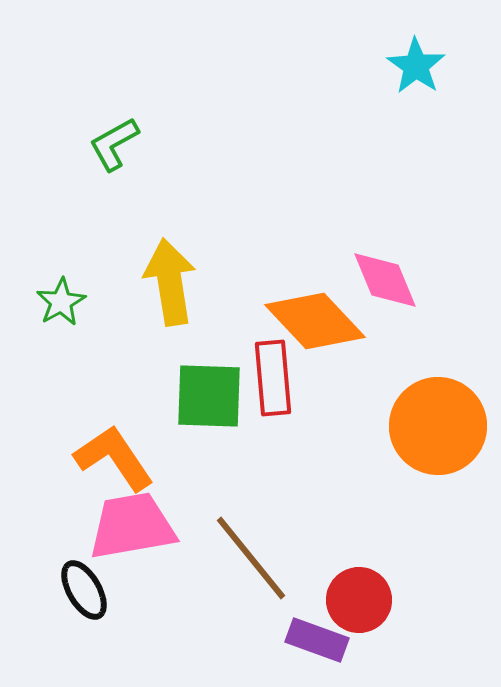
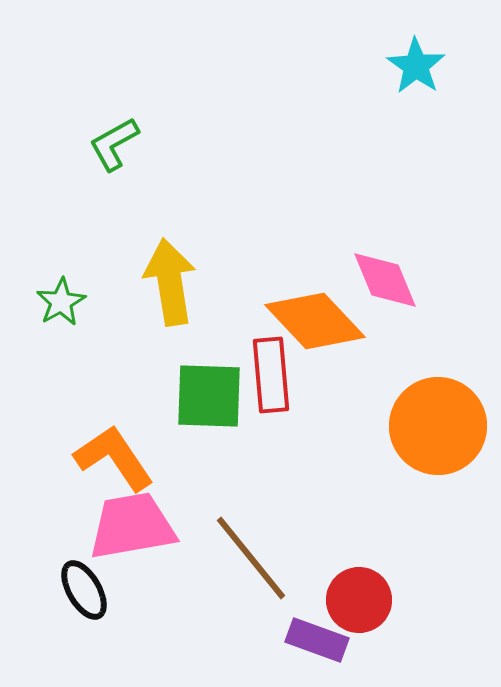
red rectangle: moved 2 px left, 3 px up
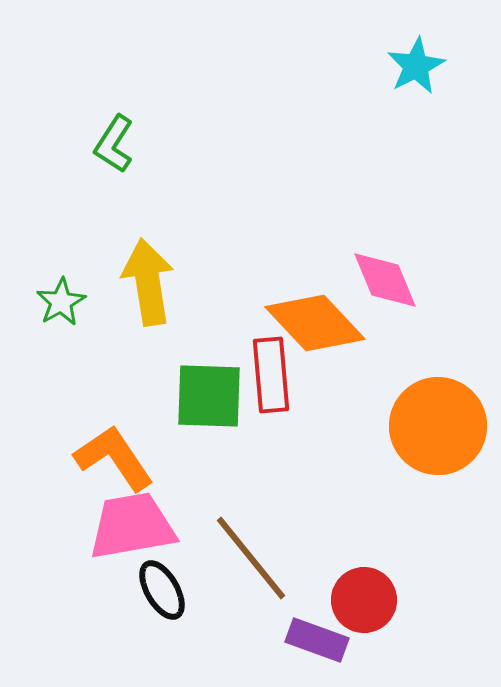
cyan star: rotated 10 degrees clockwise
green L-shape: rotated 28 degrees counterclockwise
yellow arrow: moved 22 px left
orange diamond: moved 2 px down
black ellipse: moved 78 px right
red circle: moved 5 px right
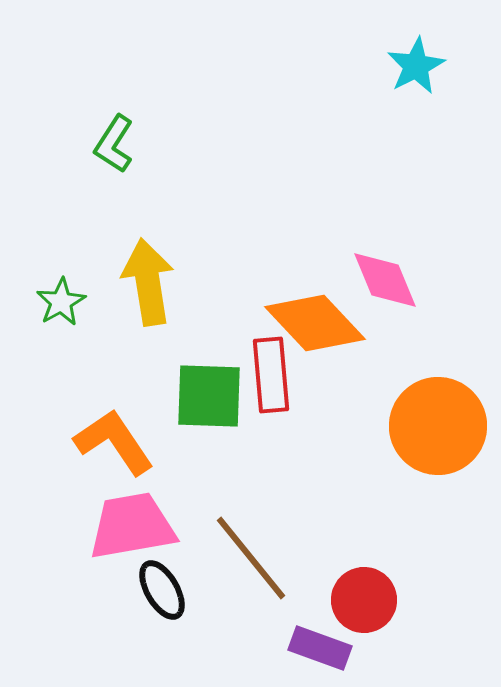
orange L-shape: moved 16 px up
purple rectangle: moved 3 px right, 8 px down
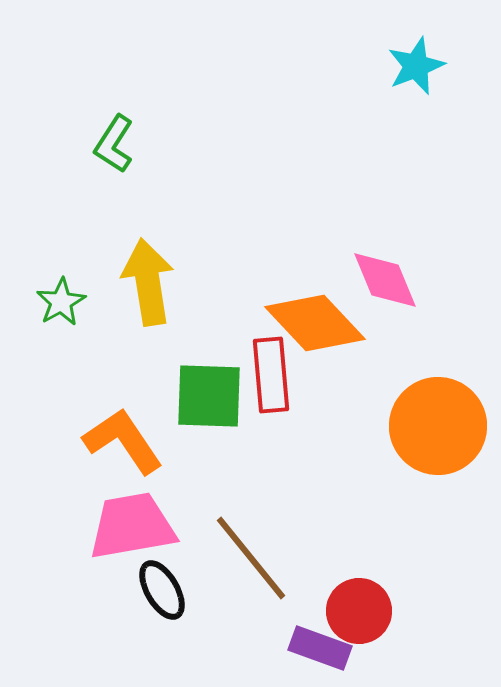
cyan star: rotated 6 degrees clockwise
orange L-shape: moved 9 px right, 1 px up
red circle: moved 5 px left, 11 px down
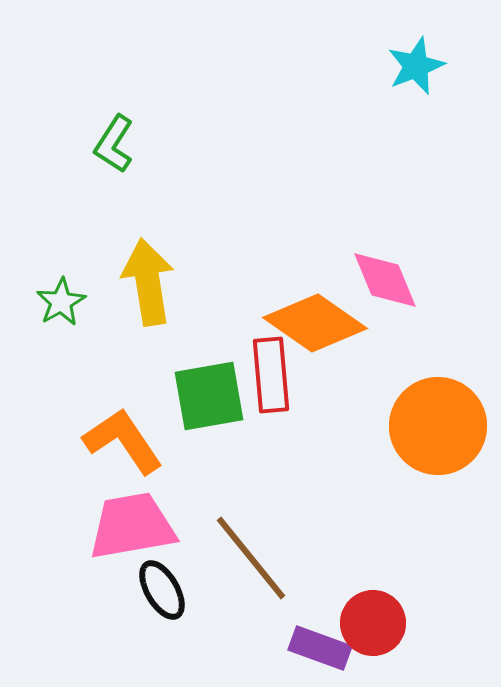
orange diamond: rotated 12 degrees counterclockwise
green square: rotated 12 degrees counterclockwise
red circle: moved 14 px right, 12 px down
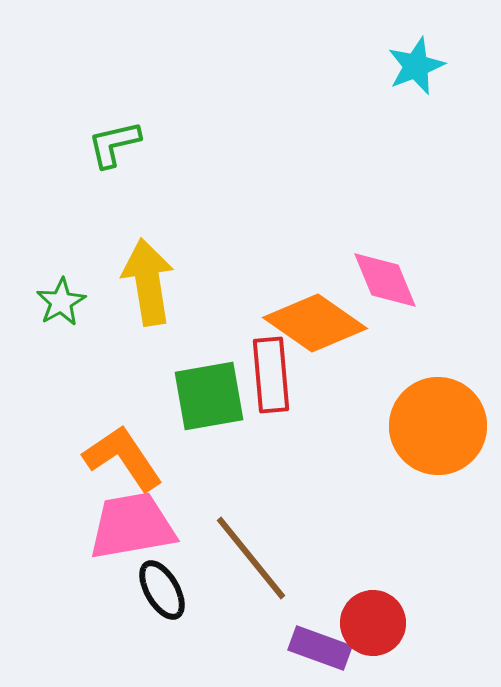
green L-shape: rotated 44 degrees clockwise
orange L-shape: moved 17 px down
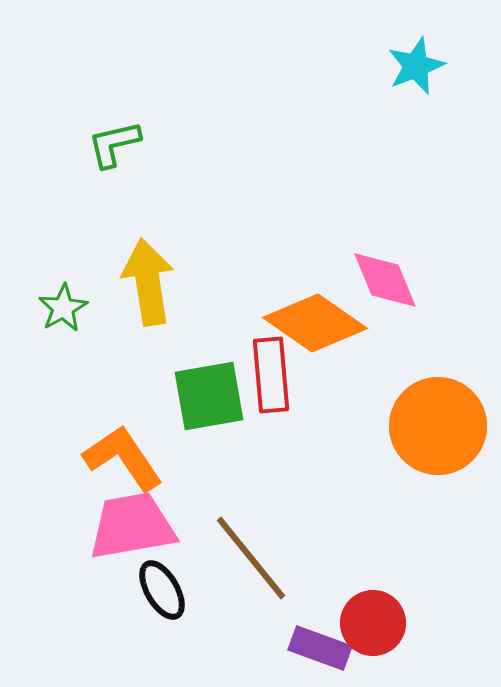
green star: moved 2 px right, 6 px down
